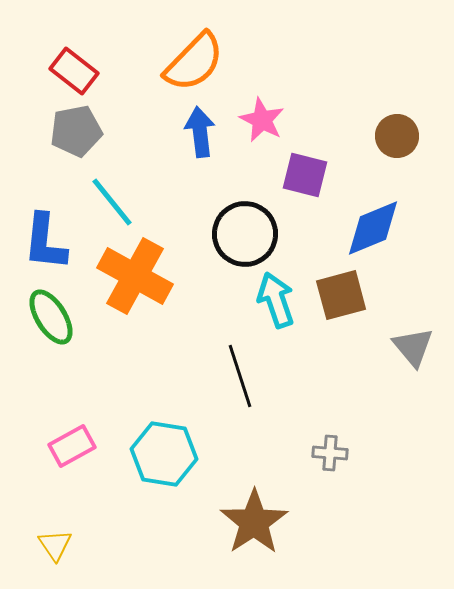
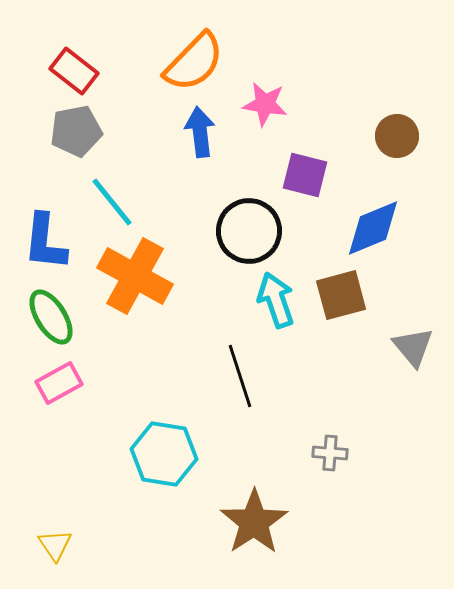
pink star: moved 3 px right, 16 px up; rotated 18 degrees counterclockwise
black circle: moved 4 px right, 3 px up
pink rectangle: moved 13 px left, 63 px up
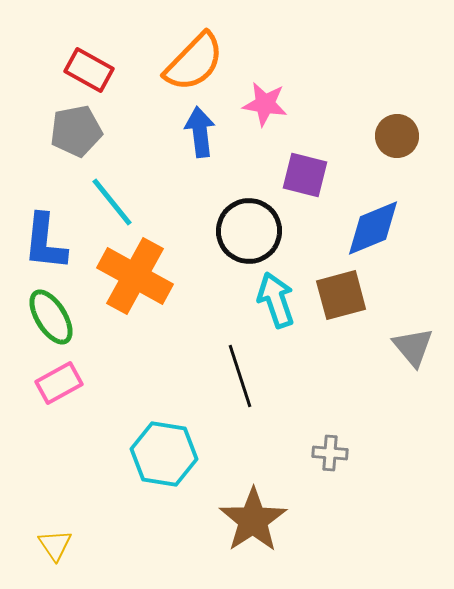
red rectangle: moved 15 px right, 1 px up; rotated 9 degrees counterclockwise
brown star: moved 1 px left, 2 px up
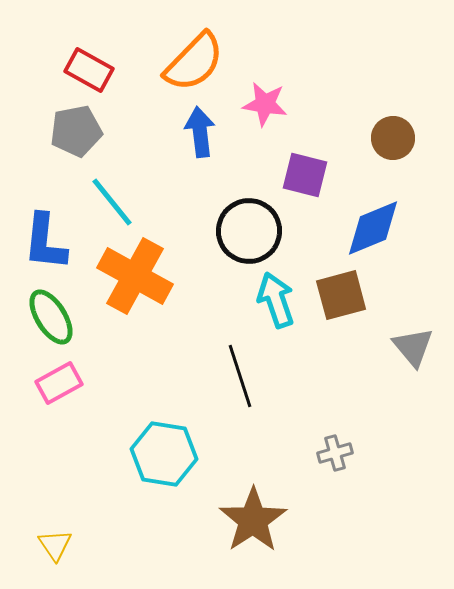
brown circle: moved 4 px left, 2 px down
gray cross: moved 5 px right; rotated 20 degrees counterclockwise
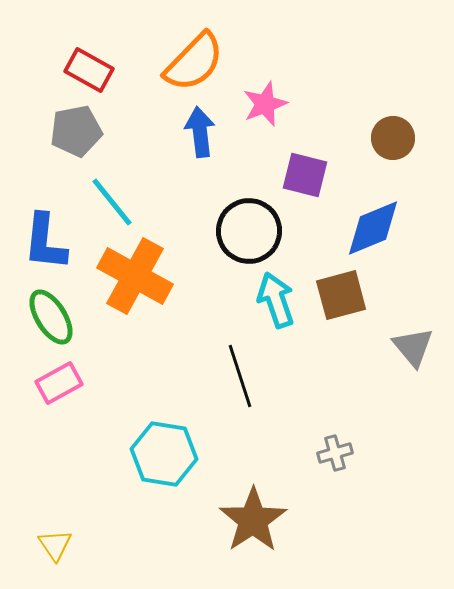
pink star: rotated 30 degrees counterclockwise
